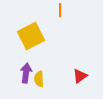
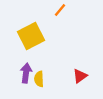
orange line: rotated 40 degrees clockwise
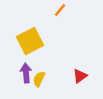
yellow square: moved 1 px left, 5 px down
purple arrow: rotated 12 degrees counterclockwise
yellow semicircle: rotated 28 degrees clockwise
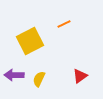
orange line: moved 4 px right, 14 px down; rotated 24 degrees clockwise
purple arrow: moved 12 px left, 2 px down; rotated 84 degrees counterclockwise
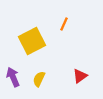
orange line: rotated 40 degrees counterclockwise
yellow square: moved 2 px right
purple arrow: moved 1 px left, 2 px down; rotated 66 degrees clockwise
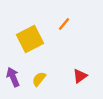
orange line: rotated 16 degrees clockwise
yellow square: moved 2 px left, 2 px up
yellow semicircle: rotated 14 degrees clockwise
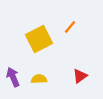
orange line: moved 6 px right, 3 px down
yellow square: moved 9 px right
yellow semicircle: rotated 49 degrees clockwise
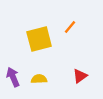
yellow square: rotated 12 degrees clockwise
